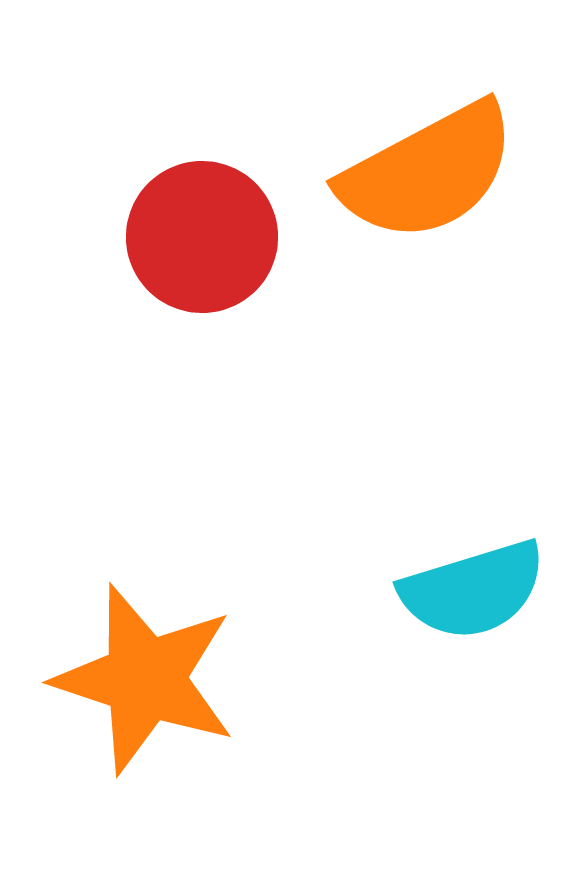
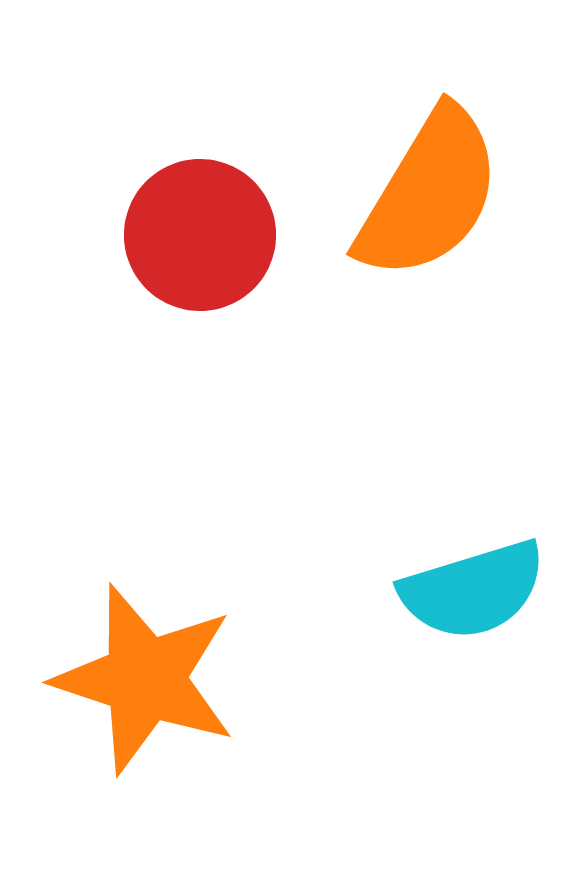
orange semicircle: moved 1 px right, 22 px down; rotated 31 degrees counterclockwise
red circle: moved 2 px left, 2 px up
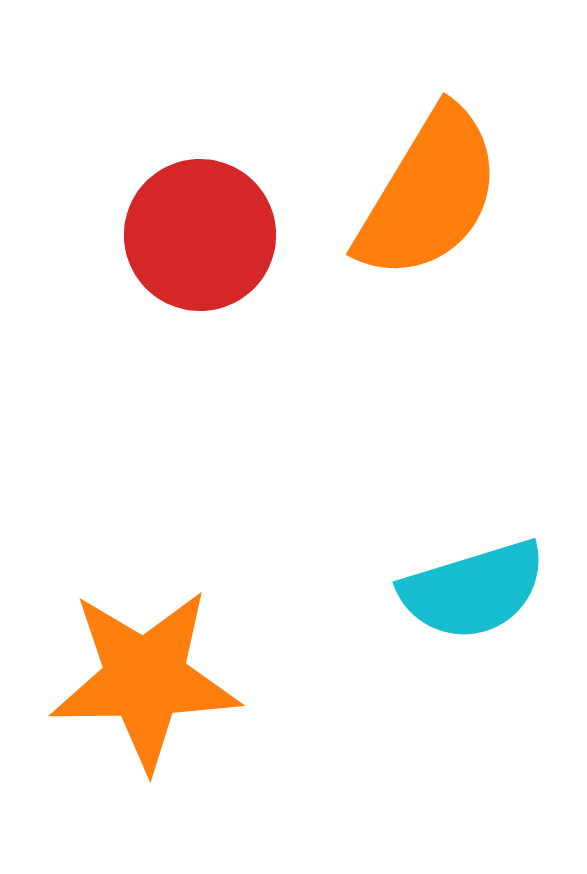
orange star: rotated 19 degrees counterclockwise
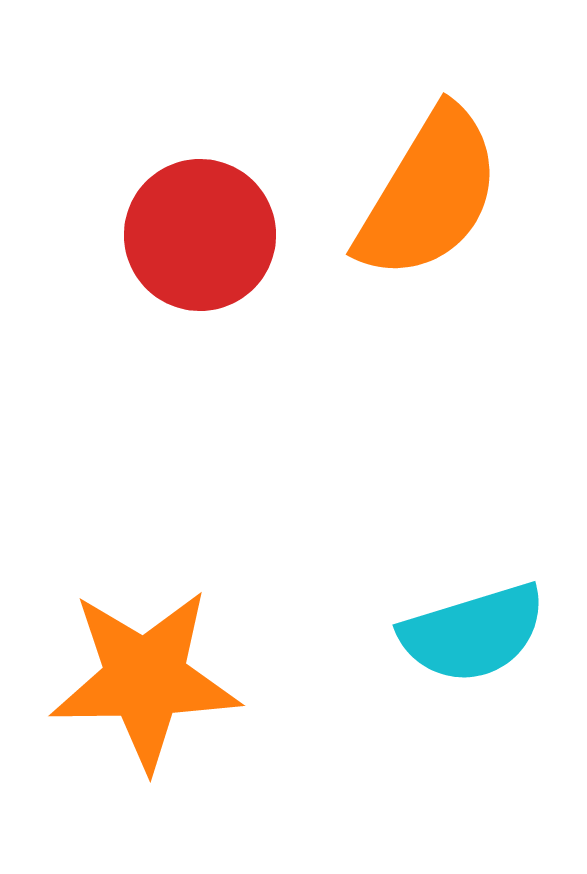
cyan semicircle: moved 43 px down
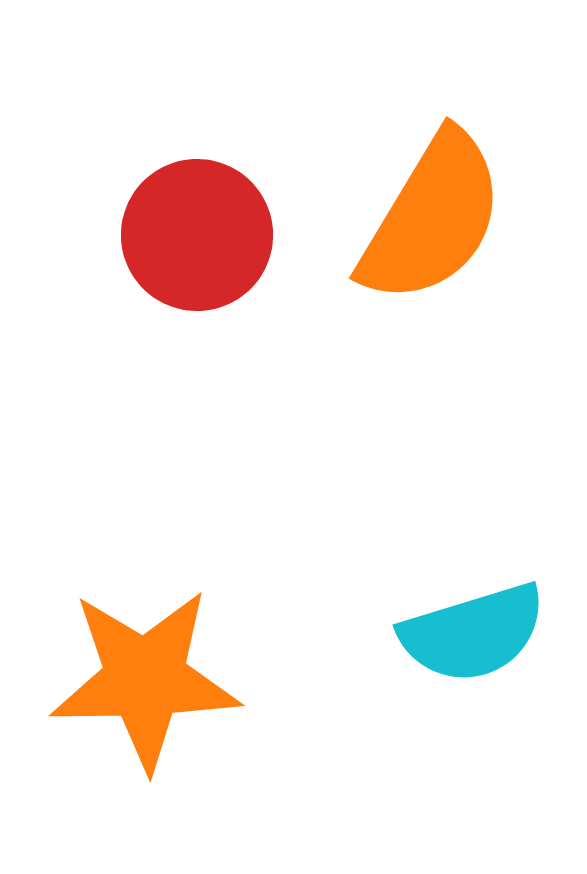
orange semicircle: moved 3 px right, 24 px down
red circle: moved 3 px left
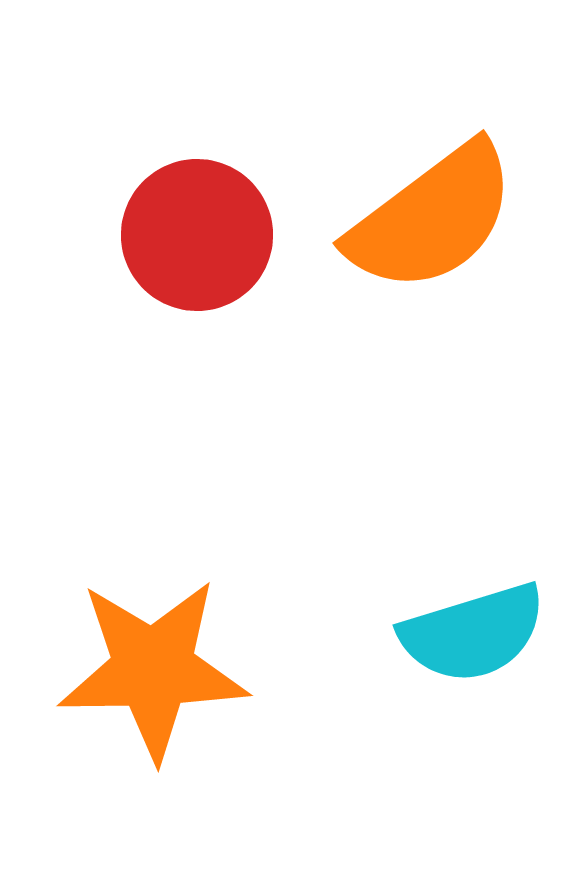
orange semicircle: rotated 22 degrees clockwise
orange star: moved 8 px right, 10 px up
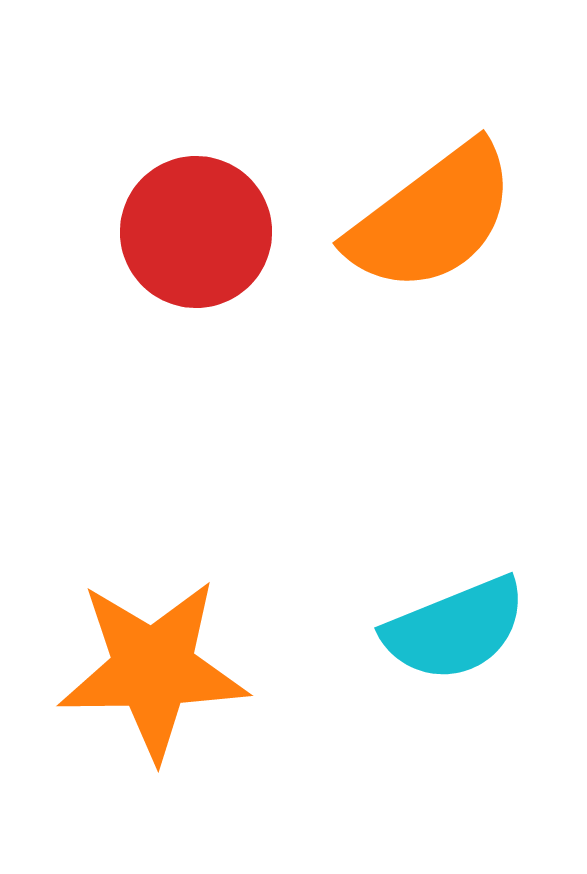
red circle: moved 1 px left, 3 px up
cyan semicircle: moved 18 px left, 4 px up; rotated 5 degrees counterclockwise
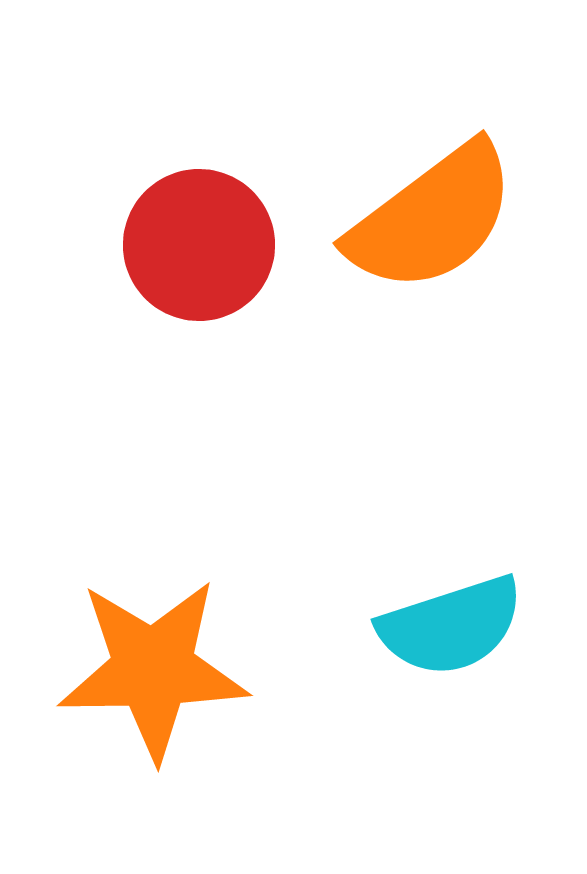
red circle: moved 3 px right, 13 px down
cyan semicircle: moved 4 px left, 3 px up; rotated 4 degrees clockwise
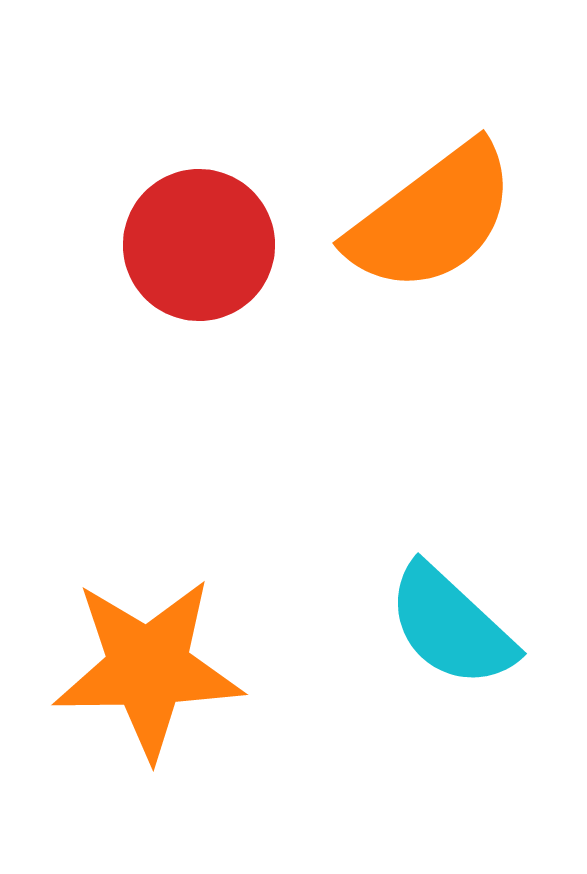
cyan semicircle: rotated 61 degrees clockwise
orange star: moved 5 px left, 1 px up
